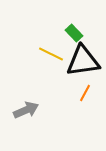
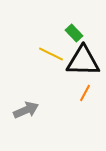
black triangle: rotated 9 degrees clockwise
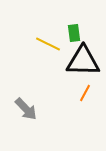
green rectangle: rotated 36 degrees clockwise
yellow line: moved 3 px left, 10 px up
gray arrow: moved 1 px up; rotated 70 degrees clockwise
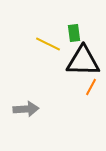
orange line: moved 6 px right, 6 px up
gray arrow: rotated 50 degrees counterclockwise
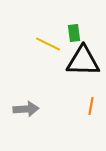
orange line: moved 19 px down; rotated 18 degrees counterclockwise
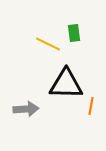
black triangle: moved 17 px left, 23 px down
